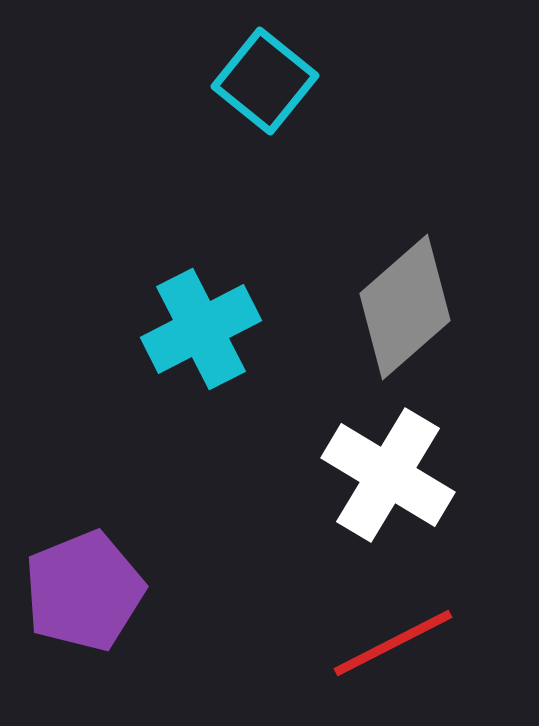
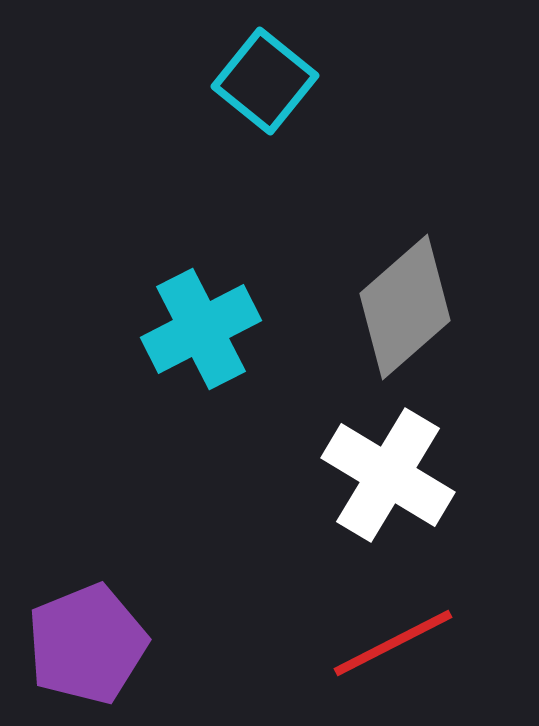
purple pentagon: moved 3 px right, 53 px down
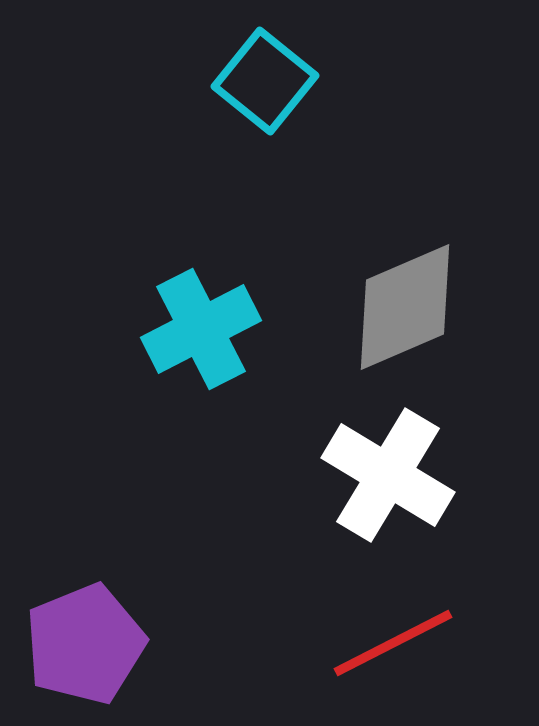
gray diamond: rotated 18 degrees clockwise
purple pentagon: moved 2 px left
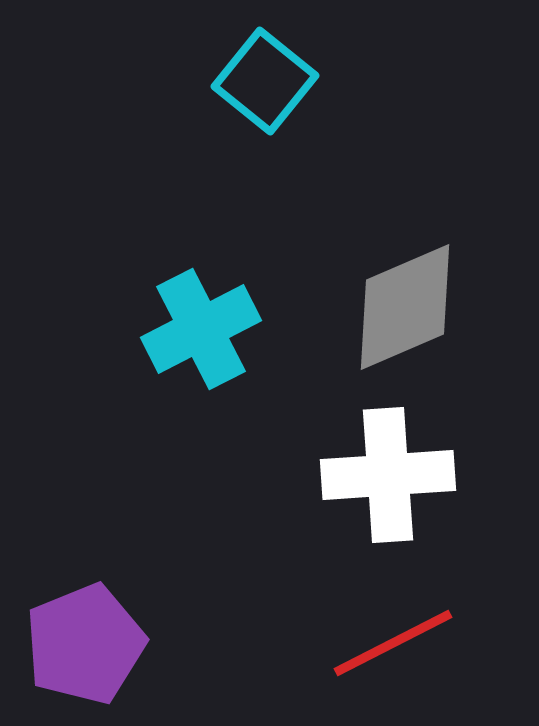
white cross: rotated 35 degrees counterclockwise
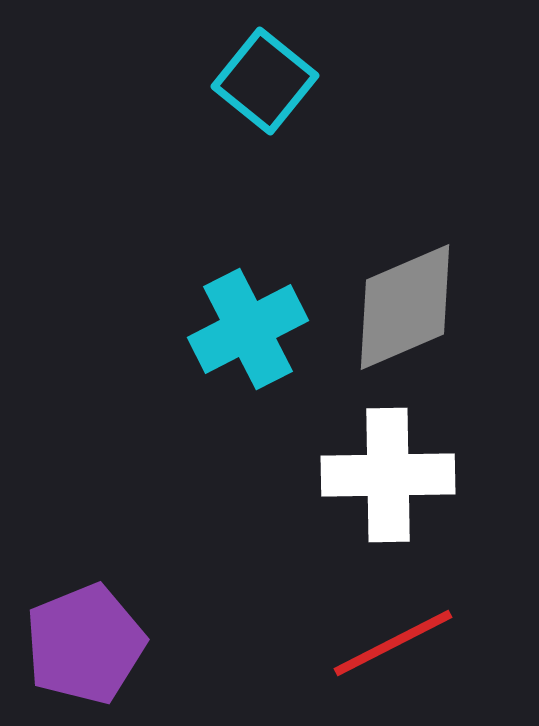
cyan cross: moved 47 px right
white cross: rotated 3 degrees clockwise
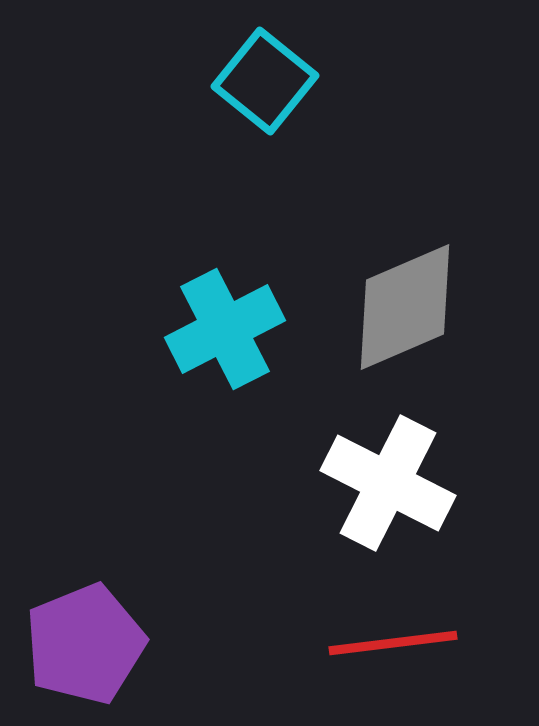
cyan cross: moved 23 px left
white cross: moved 8 px down; rotated 28 degrees clockwise
red line: rotated 20 degrees clockwise
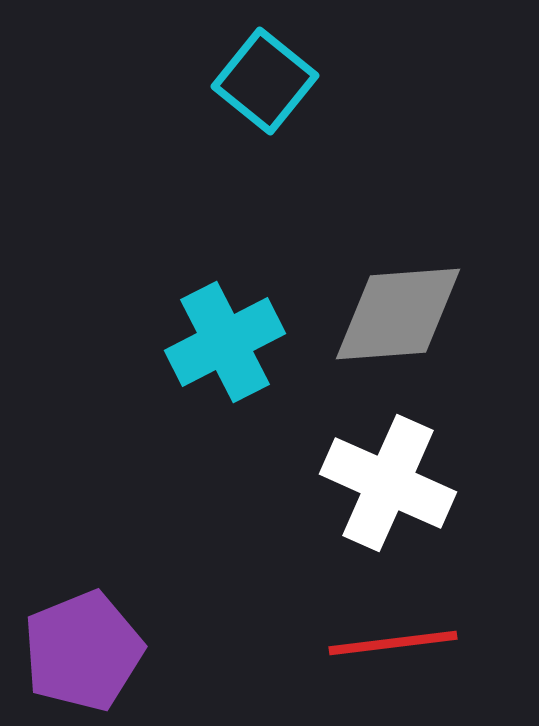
gray diamond: moved 7 px left, 7 px down; rotated 19 degrees clockwise
cyan cross: moved 13 px down
white cross: rotated 3 degrees counterclockwise
purple pentagon: moved 2 px left, 7 px down
